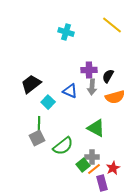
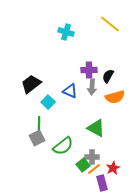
yellow line: moved 2 px left, 1 px up
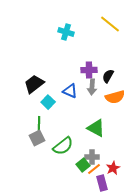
black trapezoid: moved 3 px right
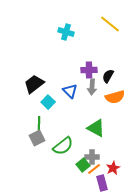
blue triangle: rotated 21 degrees clockwise
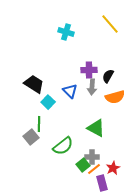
yellow line: rotated 10 degrees clockwise
black trapezoid: rotated 70 degrees clockwise
gray square: moved 6 px left, 1 px up; rotated 14 degrees counterclockwise
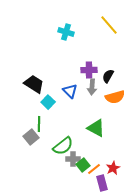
yellow line: moved 1 px left, 1 px down
gray cross: moved 19 px left, 2 px down
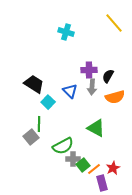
yellow line: moved 5 px right, 2 px up
green semicircle: rotated 10 degrees clockwise
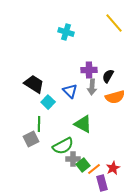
green triangle: moved 13 px left, 4 px up
gray square: moved 2 px down; rotated 14 degrees clockwise
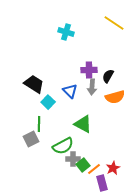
yellow line: rotated 15 degrees counterclockwise
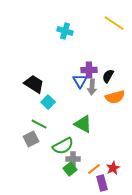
cyan cross: moved 1 px left, 1 px up
blue triangle: moved 10 px right, 10 px up; rotated 14 degrees clockwise
green line: rotated 63 degrees counterclockwise
green square: moved 13 px left, 4 px down
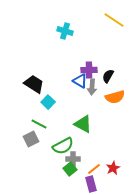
yellow line: moved 3 px up
blue triangle: rotated 28 degrees counterclockwise
purple rectangle: moved 11 px left, 1 px down
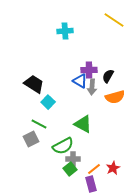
cyan cross: rotated 21 degrees counterclockwise
